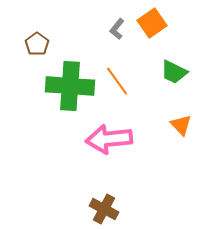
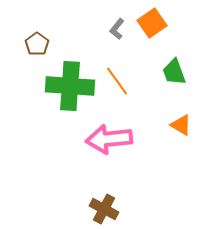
green trapezoid: rotated 44 degrees clockwise
orange triangle: rotated 15 degrees counterclockwise
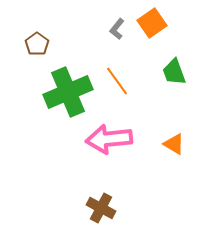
green cross: moved 2 px left, 6 px down; rotated 27 degrees counterclockwise
orange triangle: moved 7 px left, 19 px down
brown cross: moved 3 px left, 1 px up
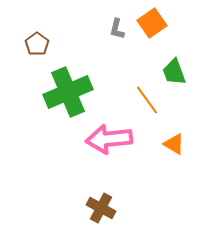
gray L-shape: rotated 25 degrees counterclockwise
orange line: moved 30 px right, 19 px down
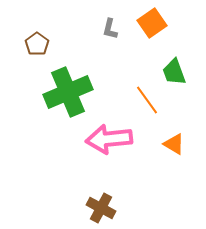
gray L-shape: moved 7 px left
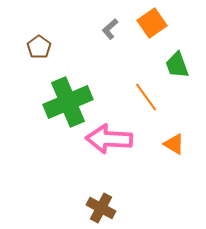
gray L-shape: rotated 35 degrees clockwise
brown pentagon: moved 2 px right, 3 px down
green trapezoid: moved 3 px right, 7 px up
green cross: moved 10 px down
orange line: moved 1 px left, 3 px up
pink arrow: rotated 9 degrees clockwise
